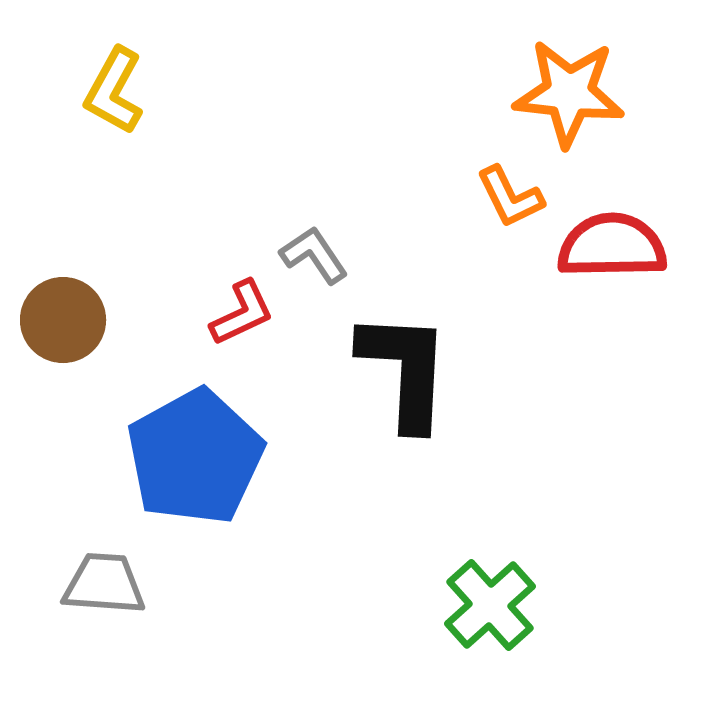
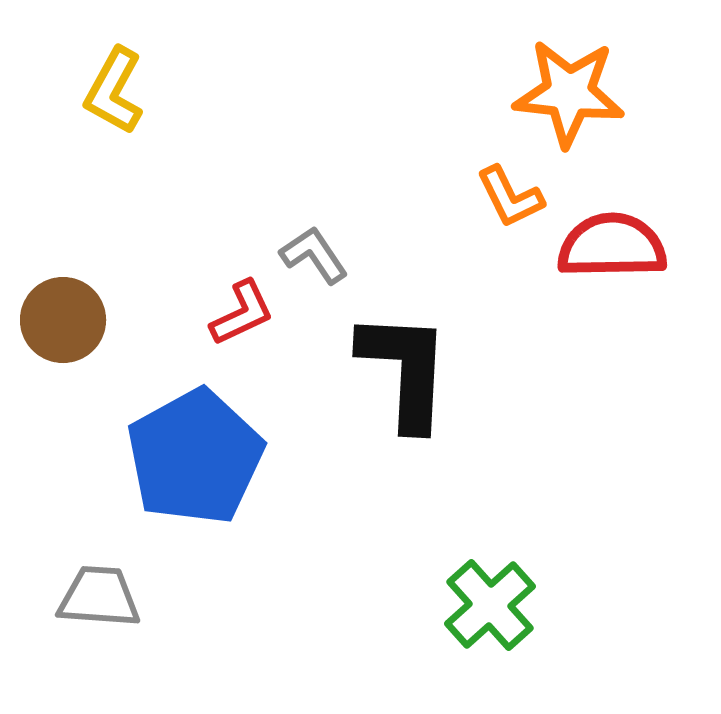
gray trapezoid: moved 5 px left, 13 px down
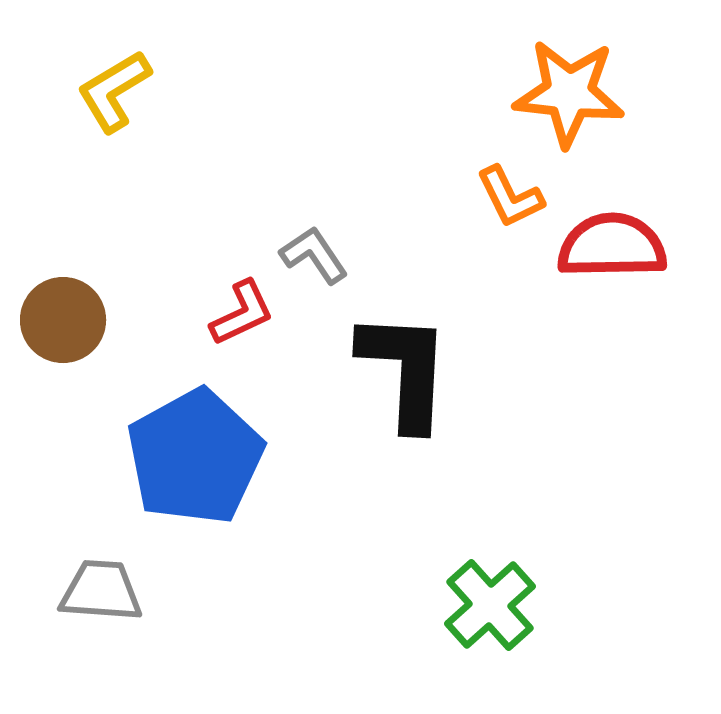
yellow L-shape: rotated 30 degrees clockwise
gray trapezoid: moved 2 px right, 6 px up
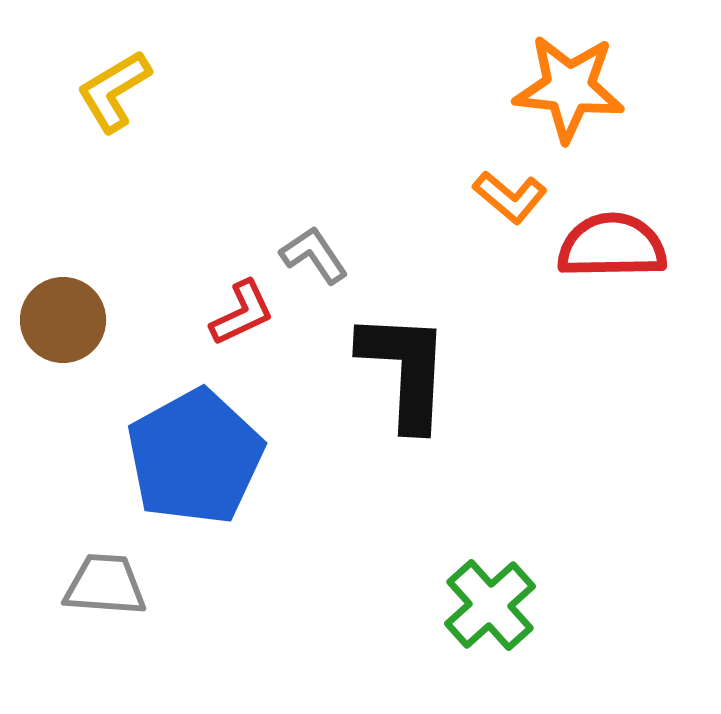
orange star: moved 5 px up
orange L-shape: rotated 24 degrees counterclockwise
gray trapezoid: moved 4 px right, 6 px up
